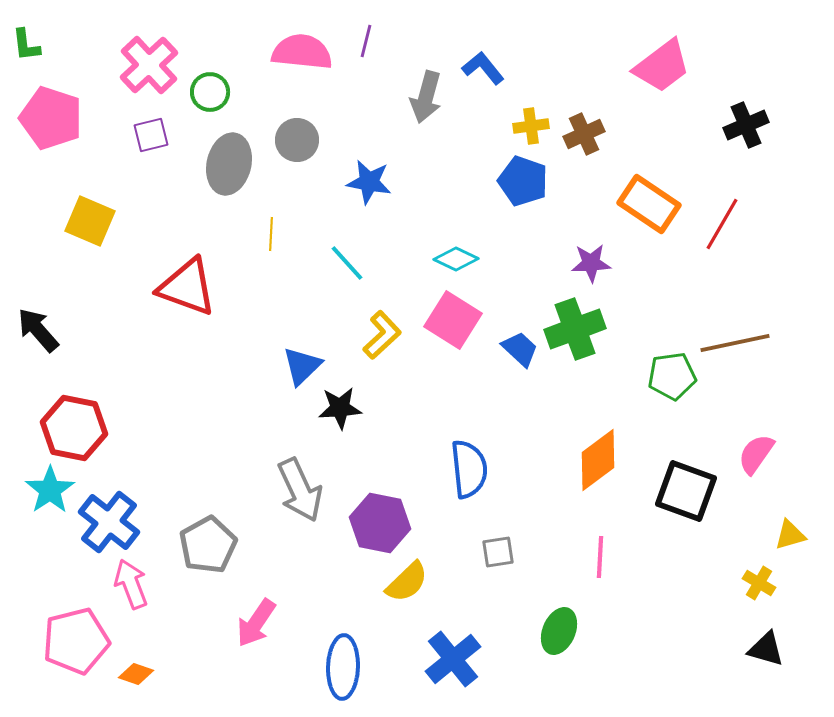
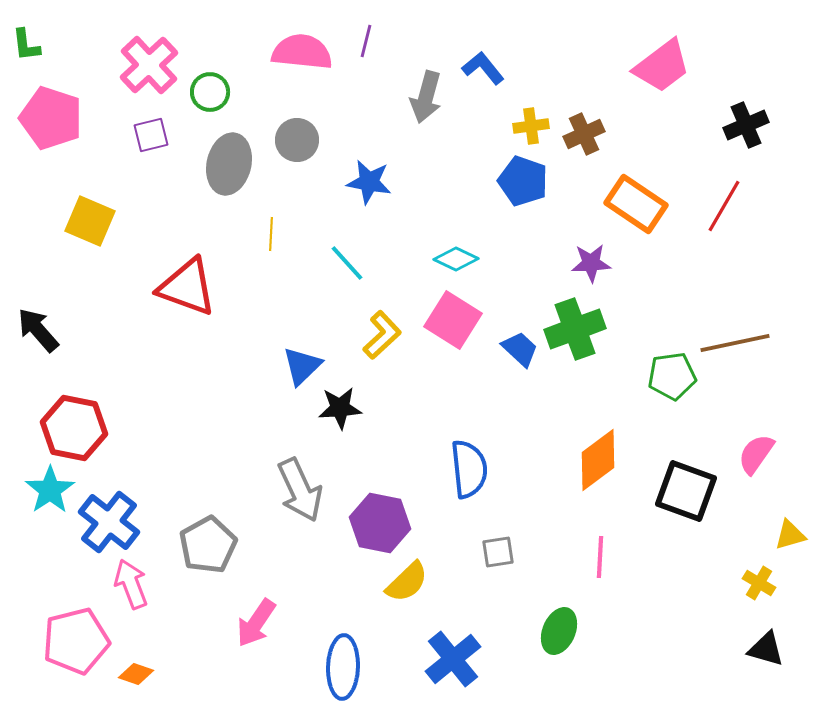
orange rectangle at (649, 204): moved 13 px left
red line at (722, 224): moved 2 px right, 18 px up
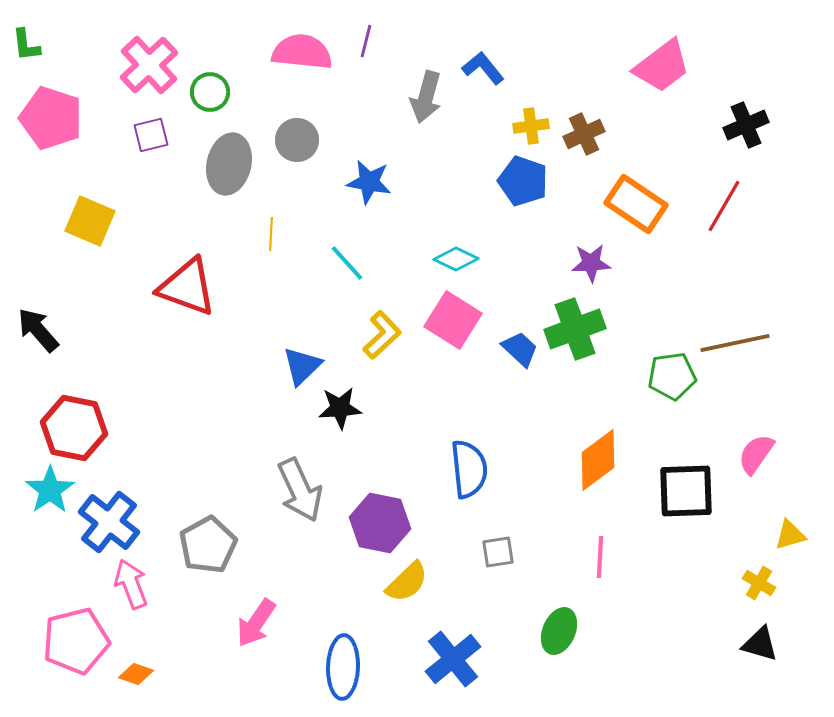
black square at (686, 491): rotated 22 degrees counterclockwise
black triangle at (766, 649): moved 6 px left, 5 px up
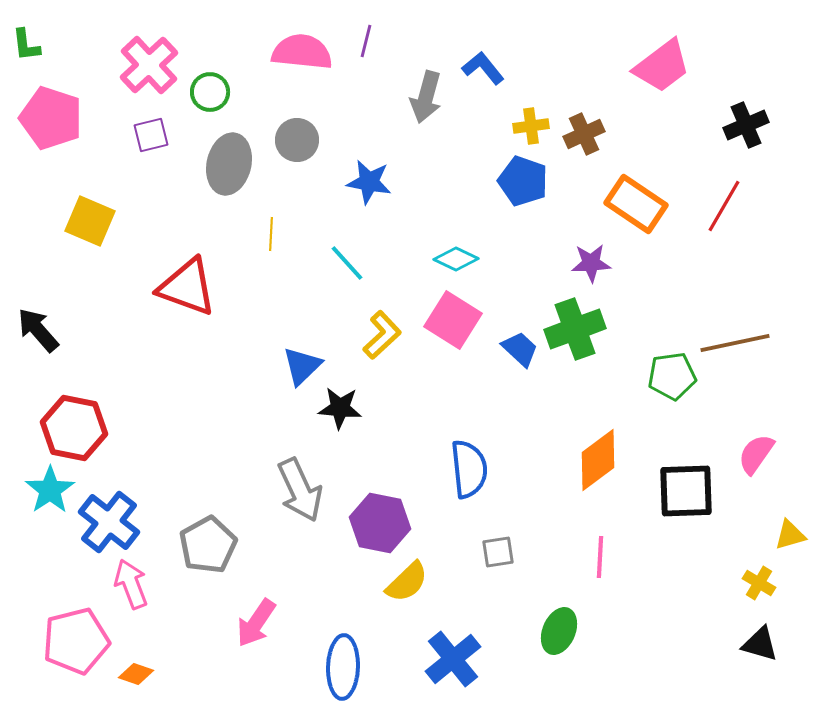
black star at (340, 408): rotated 9 degrees clockwise
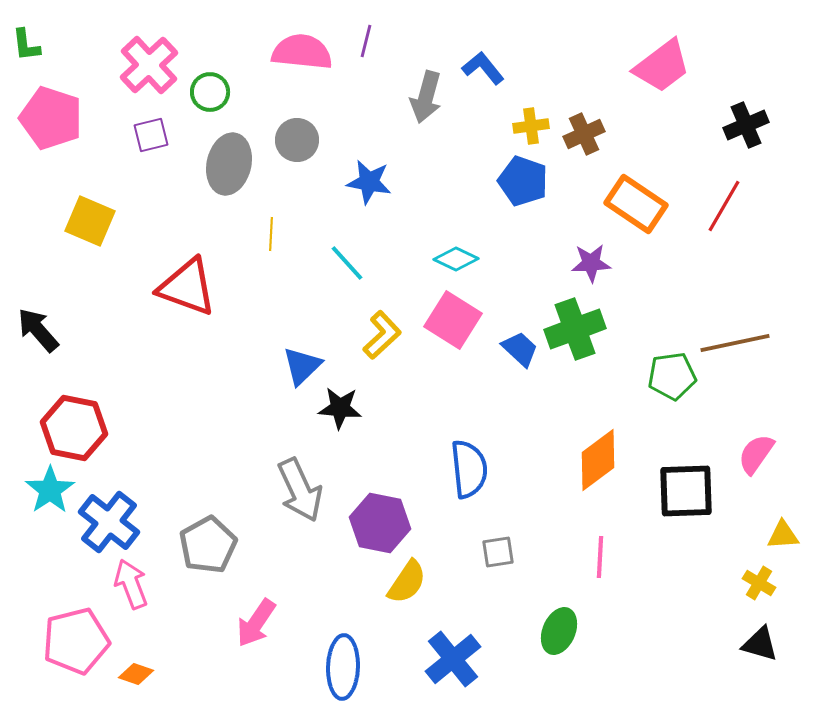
yellow triangle at (790, 535): moved 7 px left; rotated 12 degrees clockwise
yellow semicircle at (407, 582): rotated 12 degrees counterclockwise
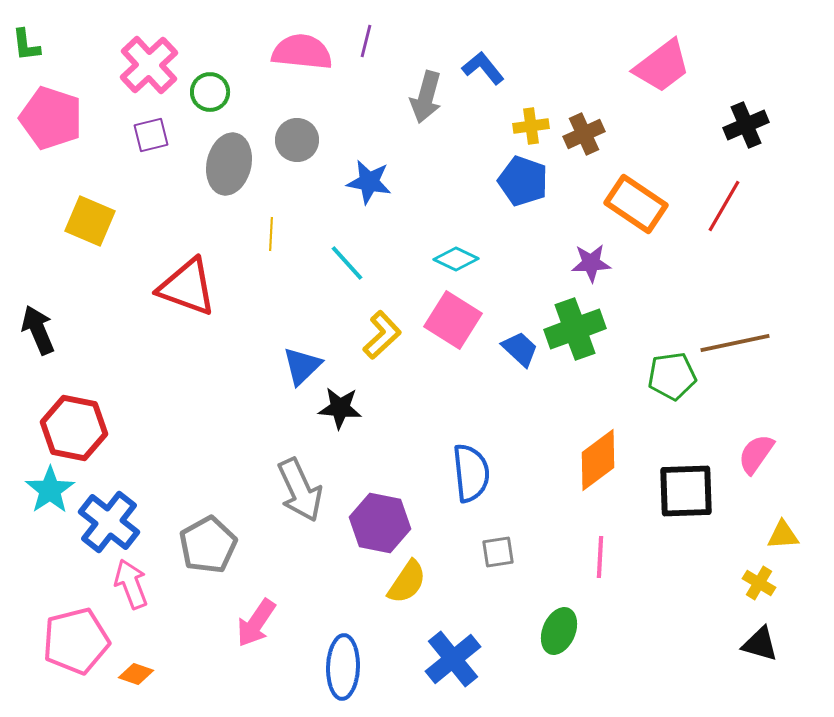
black arrow at (38, 330): rotated 18 degrees clockwise
blue semicircle at (469, 469): moved 2 px right, 4 px down
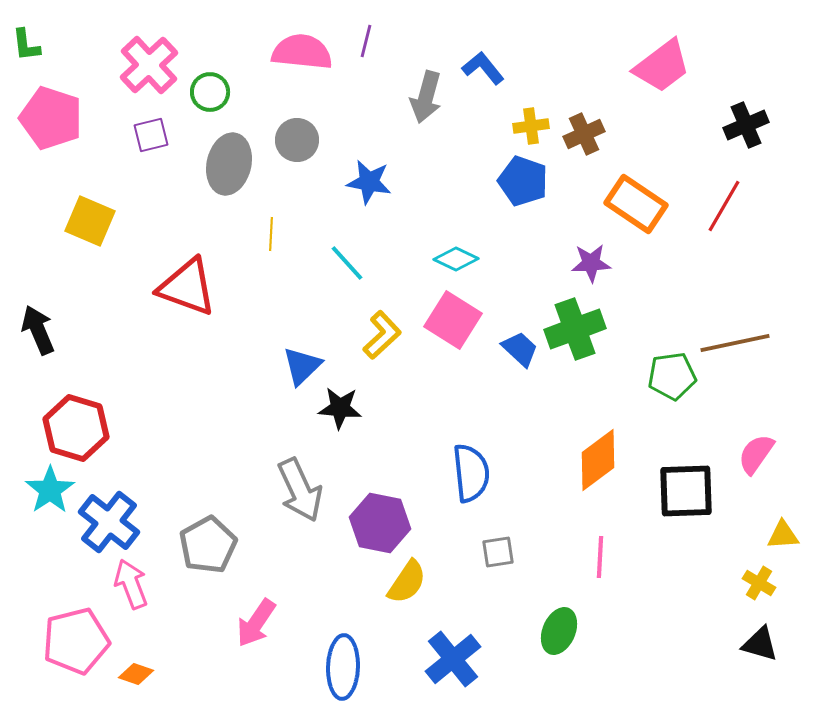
red hexagon at (74, 428): moved 2 px right; rotated 6 degrees clockwise
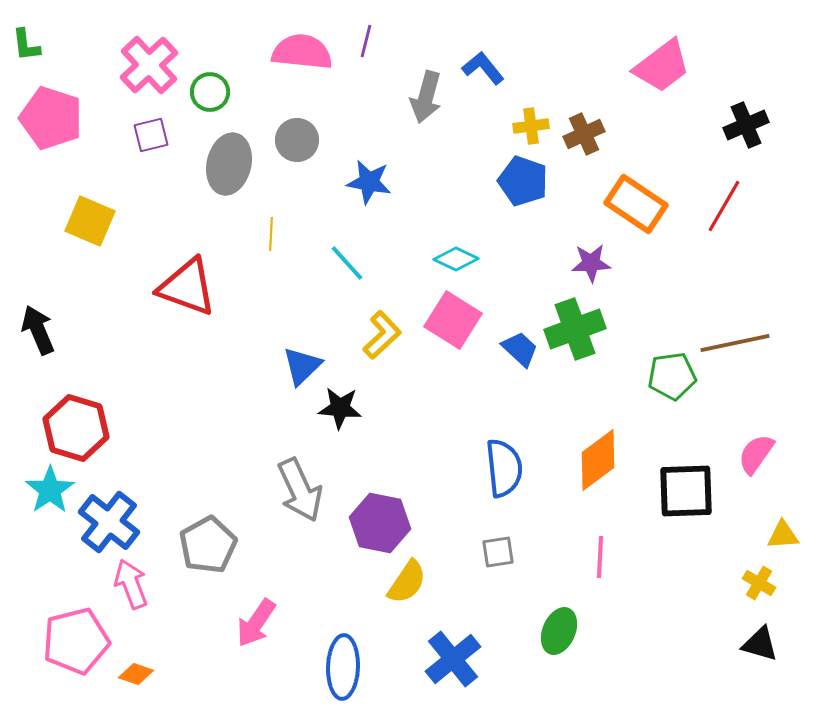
blue semicircle at (471, 473): moved 33 px right, 5 px up
